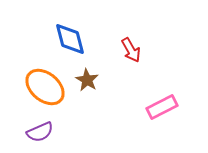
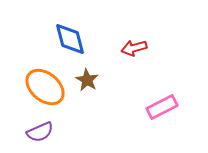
red arrow: moved 3 px right, 2 px up; rotated 105 degrees clockwise
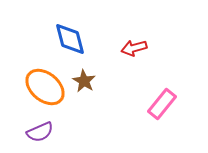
brown star: moved 3 px left, 1 px down
pink rectangle: moved 3 px up; rotated 24 degrees counterclockwise
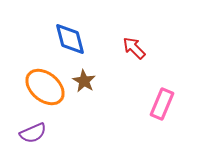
red arrow: rotated 60 degrees clockwise
pink rectangle: rotated 16 degrees counterclockwise
purple semicircle: moved 7 px left, 1 px down
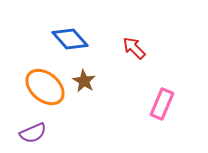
blue diamond: rotated 27 degrees counterclockwise
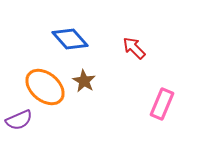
purple semicircle: moved 14 px left, 13 px up
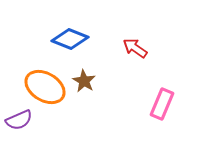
blue diamond: rotated 27 degrees counterclockwise
red arrow: moved 1 px right; rotated 10 degrees counterclockwise
orange ellipse: rotated 9 degrees counterclockwise
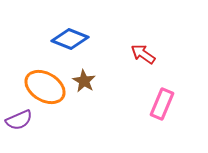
red arrow: moved 8 px right, 6 px down
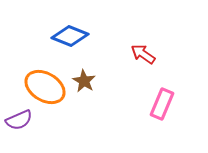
blue diamond: moved 3 px up
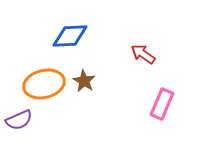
blue diamond: rotated 24 degrees counterclockwise
orange ellipse: moved 1 px left, 3 px up; rotated 45 degrees counterclockwise
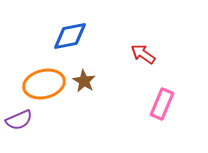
blue diamond: rotated 9 degrees counterclockwise
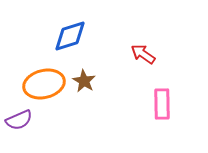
blue diamond: rotated 6 degrees counterclockwise
pink rectangle: rotated 24 degrees counterclockwise
